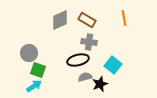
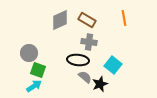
black ellipse: rotated 20 degrees clockwise
gray semicircle: rotated 56 degrees clockwise
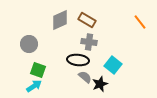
orange line: moved 16 px right, 4 px down; rotated 28 degrees counterclockwise
gray circle: moved 9 px up
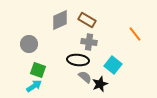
orange line: moved 5 px left, 12 px down
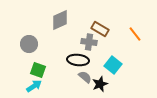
brown rectangle: moved 13 px right, 9 px down
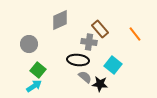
brown rectangle: rotated 18 degrees clockwise
green square: rotated 21 degrees clockwise
black star: rotated 28 degrees clockwise
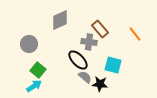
black ellipse: rotated 40 degrees clockwise
cyan square: rotated 24 degrees counterclockwise
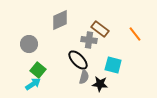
brown rectangle: rotated 12 degrees counterclockwise
gray cross: moved 2 px up
gray semicircle: moved 1 px left; rotated 64 degrees clockwise
cyan arrow: moved 1 px left, 2 px up
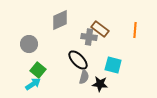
orange line: moved 4 px up; rotated 42 degrees clockwise
gray cross: moved 3 px up
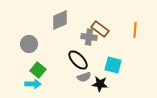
gray semicircle: rotated 56 degrees clockwise
cyan arrow: rotated 35 degrees clockwise
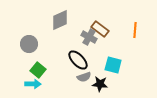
gray cross: rotated 21 degrees clockwise
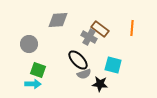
gray diamond: moved 2 px left; rotated 20 degrees clockwise
orange line: moved 3 px left, 2 px up
green square: rotated 21 degrees counterclockwise
gray semicircle: moved 3 px up
